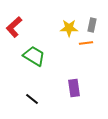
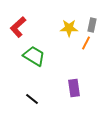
red L-shape: moved 4 px right
orange line: rotated 56 degrees counterclockwise
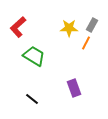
gray rectangle: rotated 16 degrees clockwise
purple rectangle: rotated 12 degrees counterclockwise
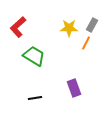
black line: moved 3 px right, 1 px up; rotated 48 degrees counterclockwise
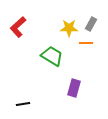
gray rectangle: moved 1 px left, 1 px up
orange line: rotated 64 degrees clockwise
green trapezoid: moved 18 px right
purple rectangle: rotated 36 degrees clockwise
black line: moved 12 px left, 6 px down
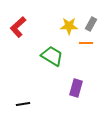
yellow star: moved 2 px up
purple rectangle: moved 2 px right
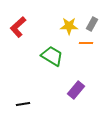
gray rectangle: moved 1 px right
purple rectangle: moved 2 px down; rotated 24 degrees clockwise
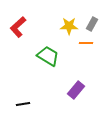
green trapezoid: moved 4 px left
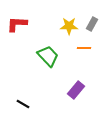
red L-shape: moved 1 px left, 3 px up; rotated 45 degrees clockwise
orange line: moved 2 px left, 5 px down
green trapezoid: rotated 15 degrees clockwise
black line: rotated 40 degrees clockwise
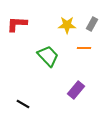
yellow star: moved 2 px left, 1 px up
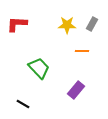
orange line: moved 2 px left, 3 px down
green trapezoid: moved 9 px left, 12 px down
